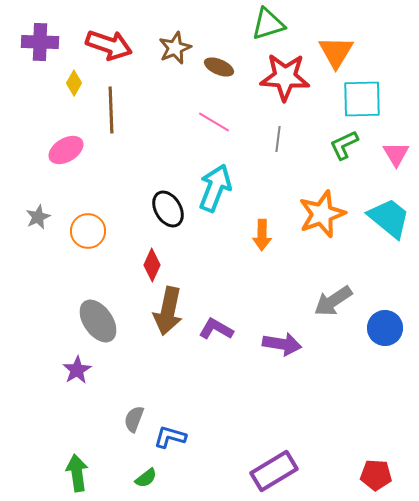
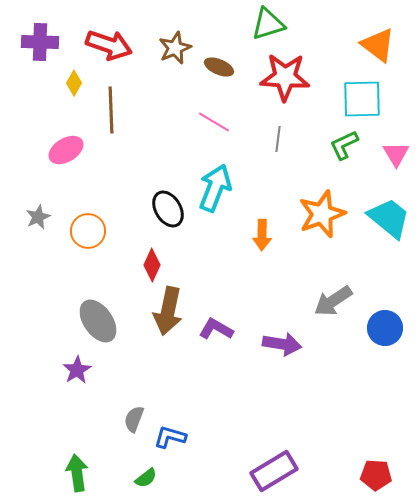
orange triangle: moved 42 px right, 7 px up; rotated 24 degrees counterclockwise
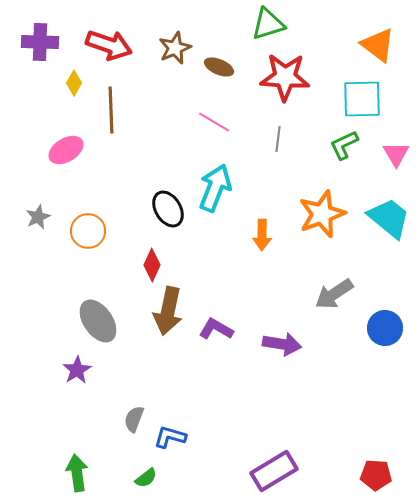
gray arrow: moved 1 px right, 7 px up
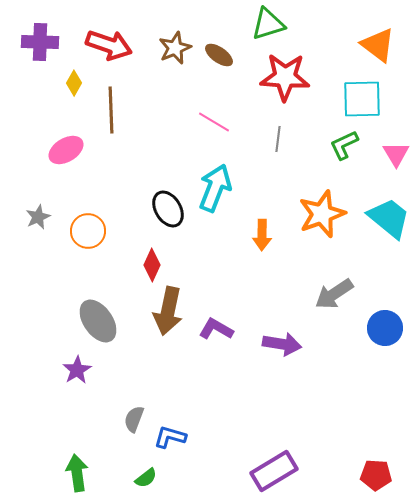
brown ellipse: moved 12 px up; rotated 12 degrees clockwise
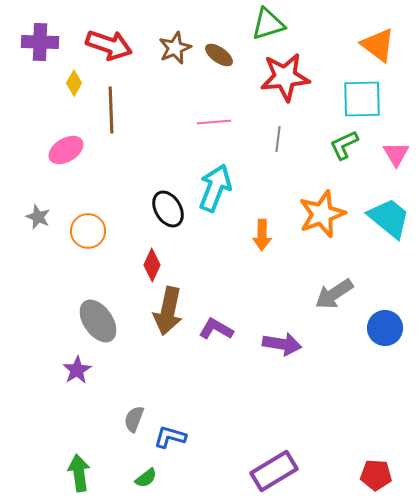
red star: rotated 9 degrees counterclockwise
pink line: rotated 36 degrees counterclockwise
gray star: rotated 25 degrees counterclockwise
green arrow: moved 2 px right
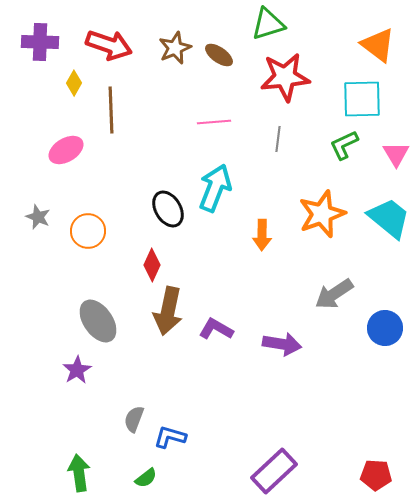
purple rectangle: rotated 12 degrees counterclockwise
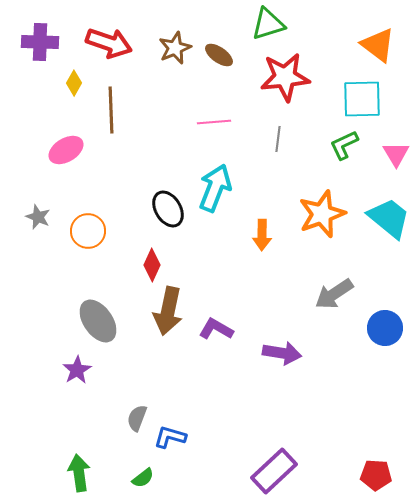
red arrow: moved 2 px up
purple arrow: moved 9 px down
gray semicircle: moved 3 px right, 1 px up
green semicircle: moved 3 px left
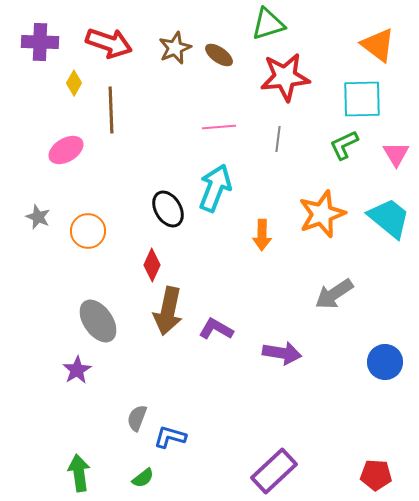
pink line: moved 5 px right, 5 px down
blue circle: moved 34 px down
